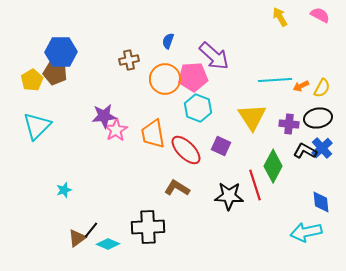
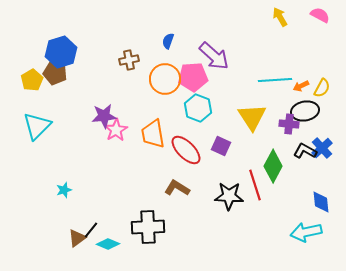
blue hexagon: rotated 16 degrees counterclockwise
black ellipse: moved 13 px left, 7 px up
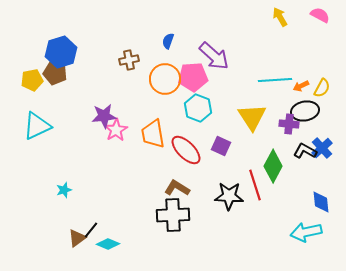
yellow pentagon: rotated 20 degrees clockwise
cyan triangle: rotated 20 degrees clockwise
black cross: moved 25 px right, 12 px up
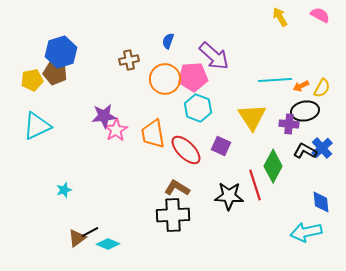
black line: moved 1 px left, 2 px down; rotated 24 degrees clockwise
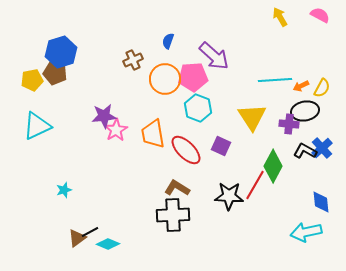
brown cross: moved 4 px right; rotated 12 degrees counterclockwise
red line: rotated 48 degrees clockwise
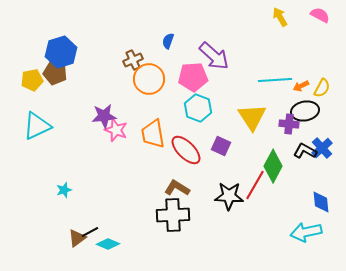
orange circle: moved 16 px left
pink star: rotated 20 degrees counterclockwise
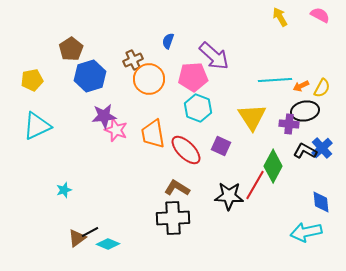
blue hexagon: moved 29 px right, 24 px down
brown pentagon: moved 16 px right, 24 px up; rotated 25 degrees clockwise
black cross: moved 3 px down
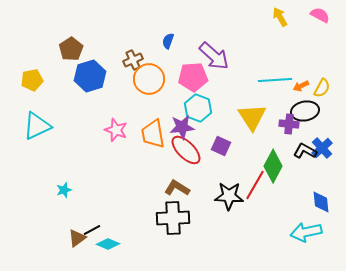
purple star: moved 78 px right, 11 px down
black line: moved 2 px right, 2 px up
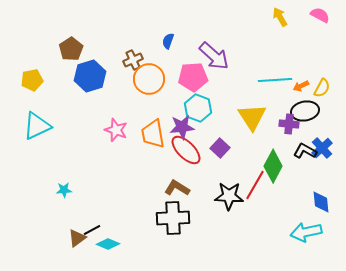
purple square: moved 1 px left, 2 px down; rotated 18 degrees clockwise
cyan star: rotated 14 degrees clockwise
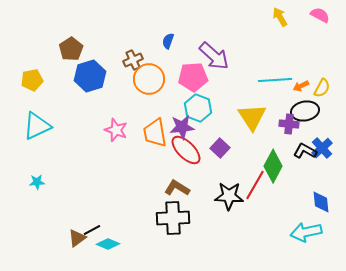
orange trapezoid: moved 2 px right, 1 px up
cyan star: moved 27 px left, 8 px up
